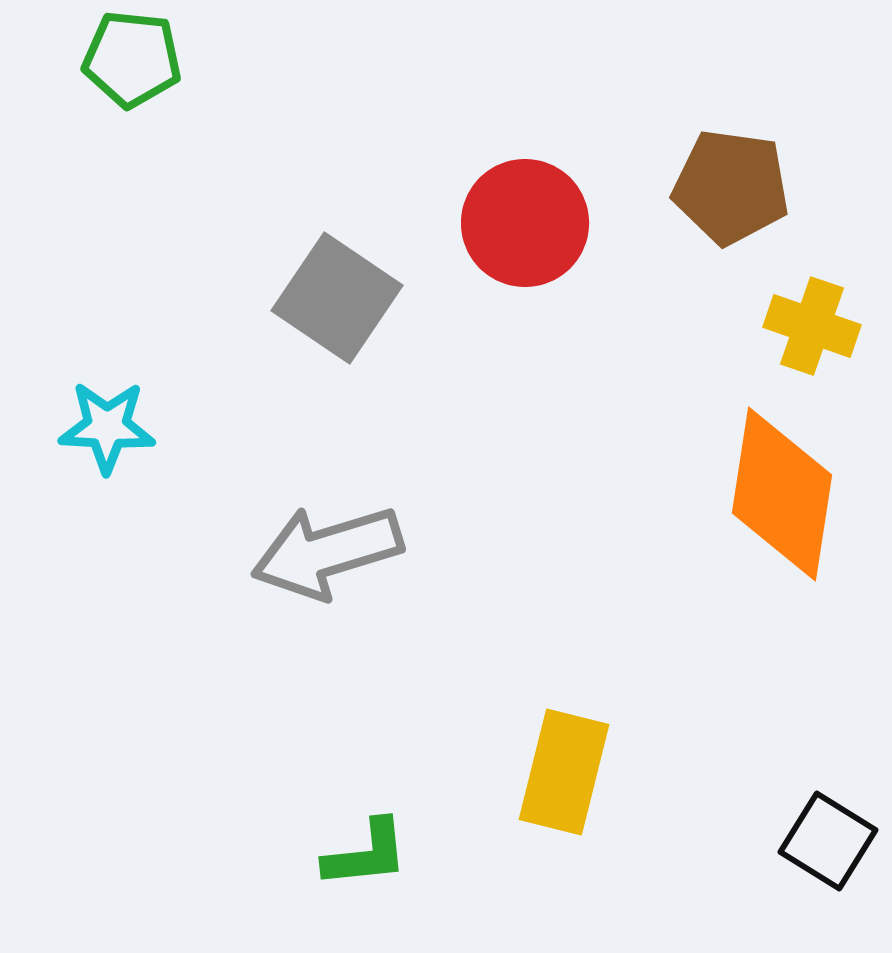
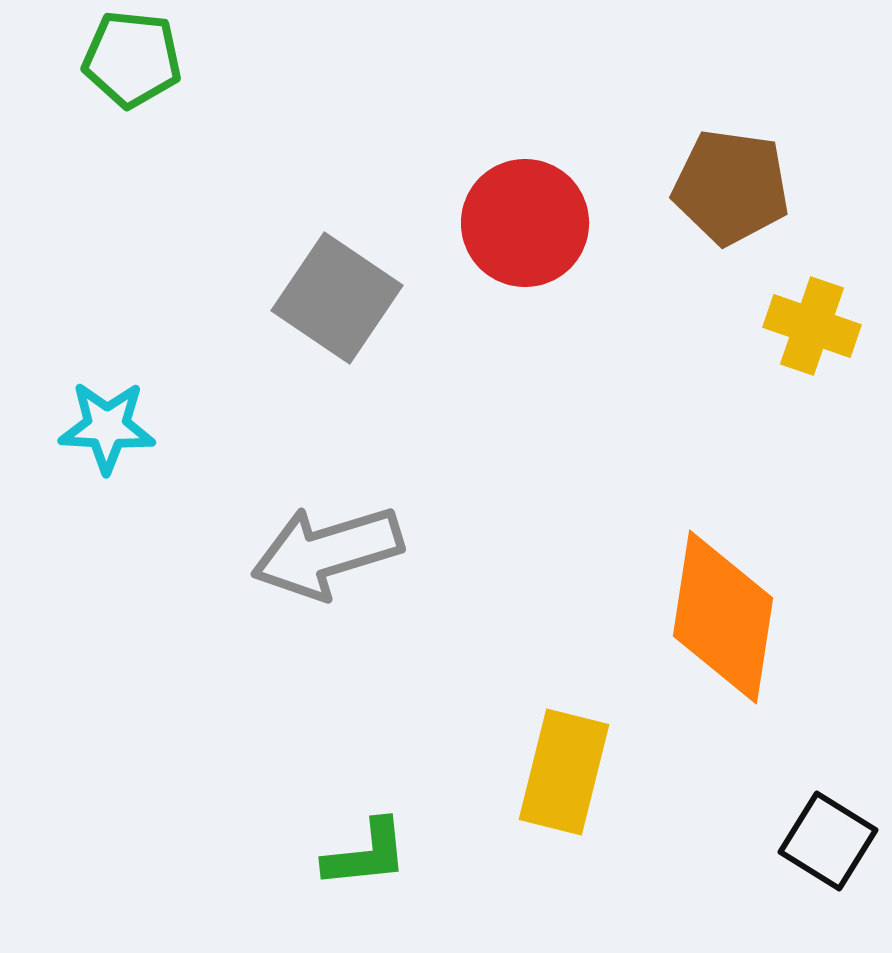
orange diamond: moved 59 px left, 123 px down
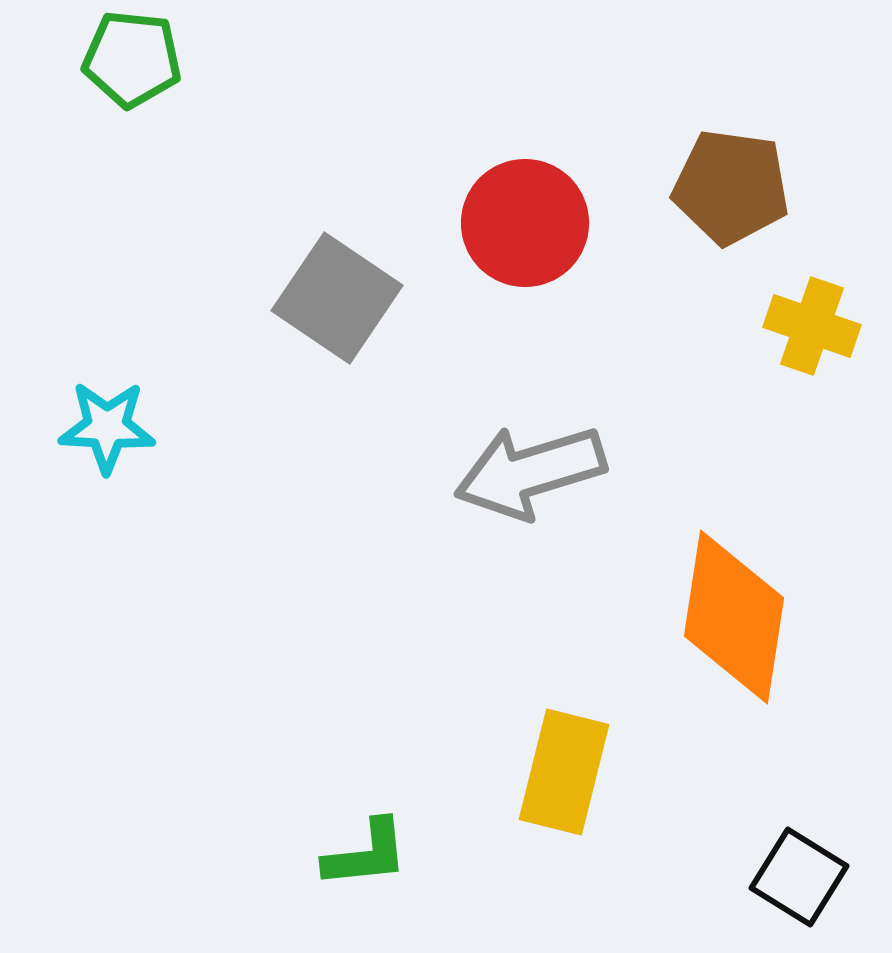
gray arrow: moved 203 px right, 80 px up
orange diamond: moved 11 px right
black square: moved 29 px left, 36 px down
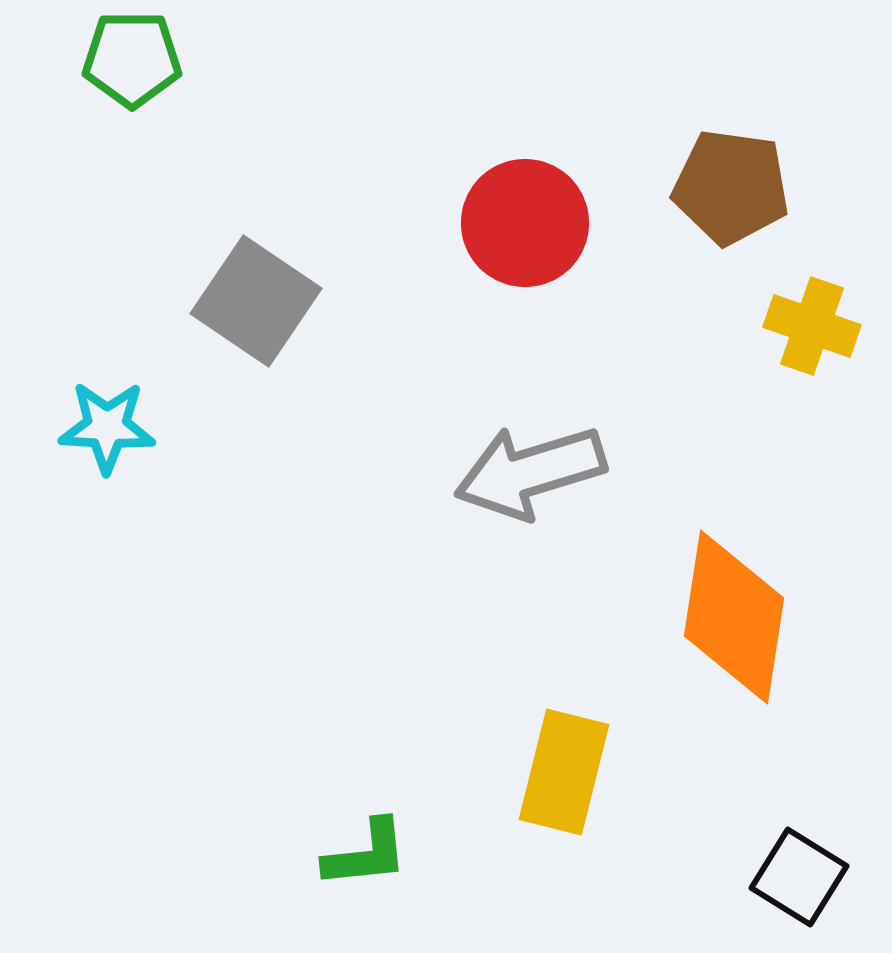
green pentagon: rotated 6 degrees counterclockwise
gray square: moved 81 px left, 3 px down
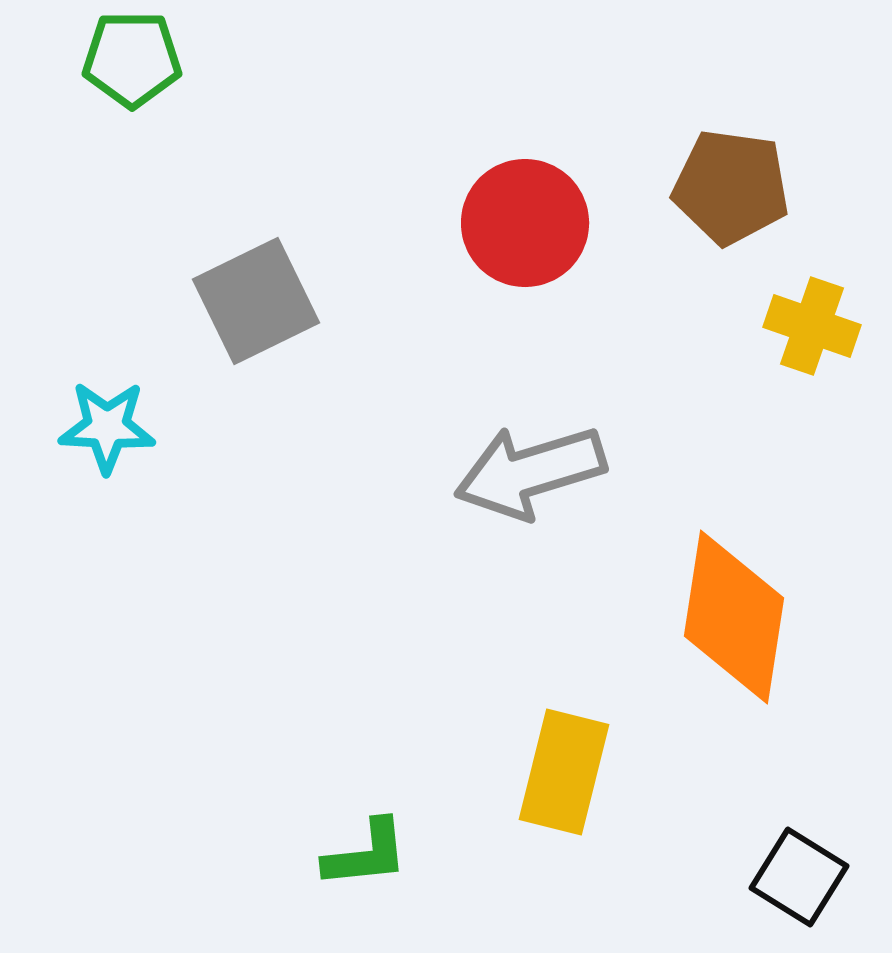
gray square: rotated 30 degrees clockwise
